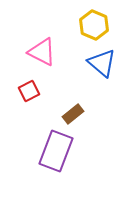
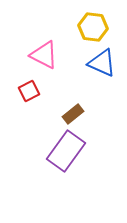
yellow hexagon: moved 1 px left, 2 px down; rotated 16 degrees counterclockwise
pink triangle: moved 2 px right, 3 px down
blue triangle: rotated 16 degrees counterclockwise
purple rectangle: moved 10 px right; rotated 15 degrees clockwise
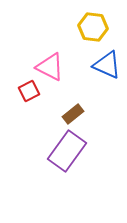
pink triangle: moved 6 px right, 12 px down
blue triangle: moved 5 px right, 2 px down
purple rectangle: moved 1 px right
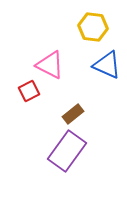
pink triangle: moved 2 px up
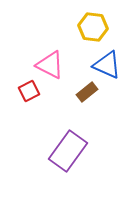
brown rectangle: moved 14 px right, 22 px up
purple rectangle: moved 1 px right
